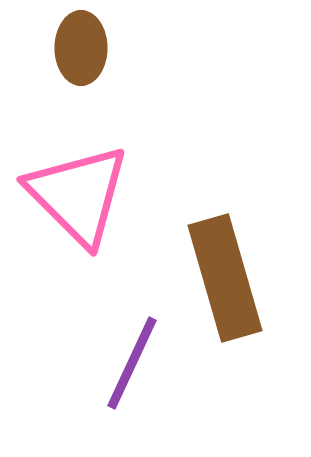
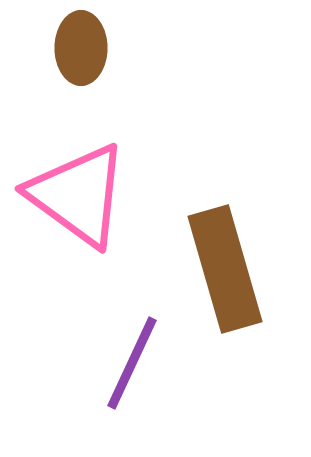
pink triangle: rotated 9 degrees counterclockwise
brown rectangle: moved 9 px up
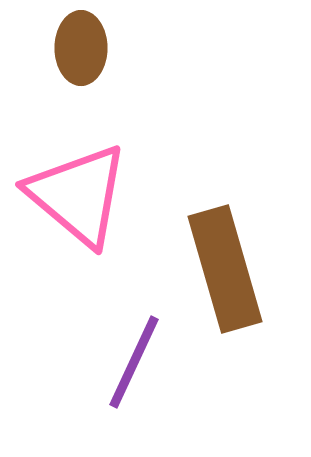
pink triangle: rotated 4 degrees clockwise
purple line: moved 2 px right, 1 px up
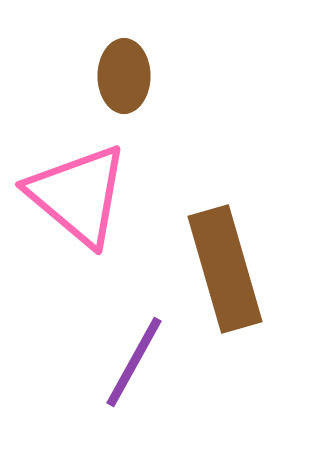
brown ellipse: moved 43 px right, 28 px down
purple line: rotated 4 degrees clockwise
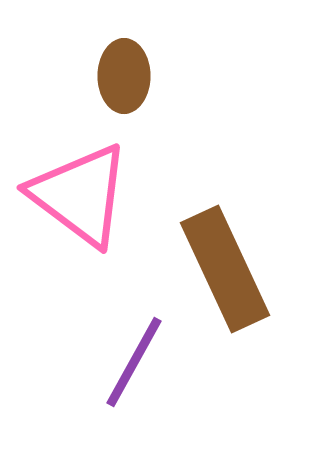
pink triangle: moved 2 px right; rotated 3 degrees counterclockwise
brown rectangle: rotated 9 degrees counterclockwise
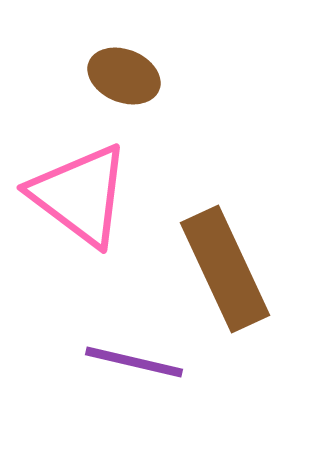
brown ellipse: rotated 68 degrees counterclockwise
purple line: rotated 74 degrees clockwise
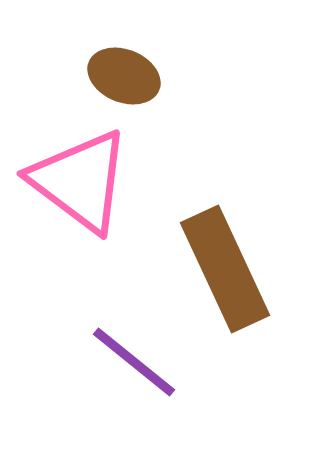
pink triangle: moved 14 px up
purple line: rotated 26 degrees clockwise
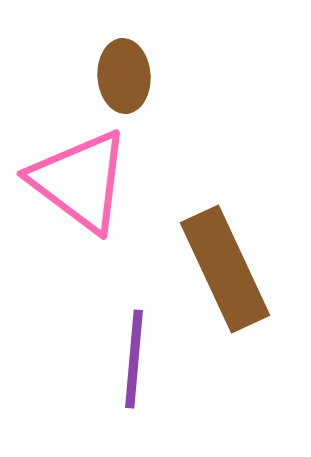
brown ellipse: rotated 64 degrees clockwise
purple line: moved 3 px up; rotated 56 degrees clockwise
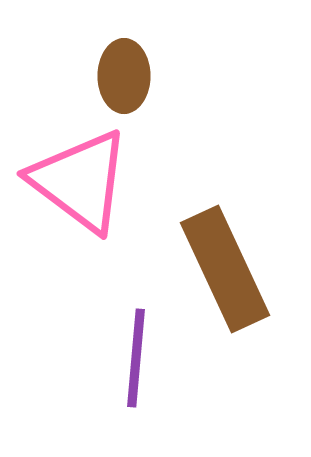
brown ellipse: rotated 4 degrees clockwise
purple line: moved 2 px right, 1 px up
